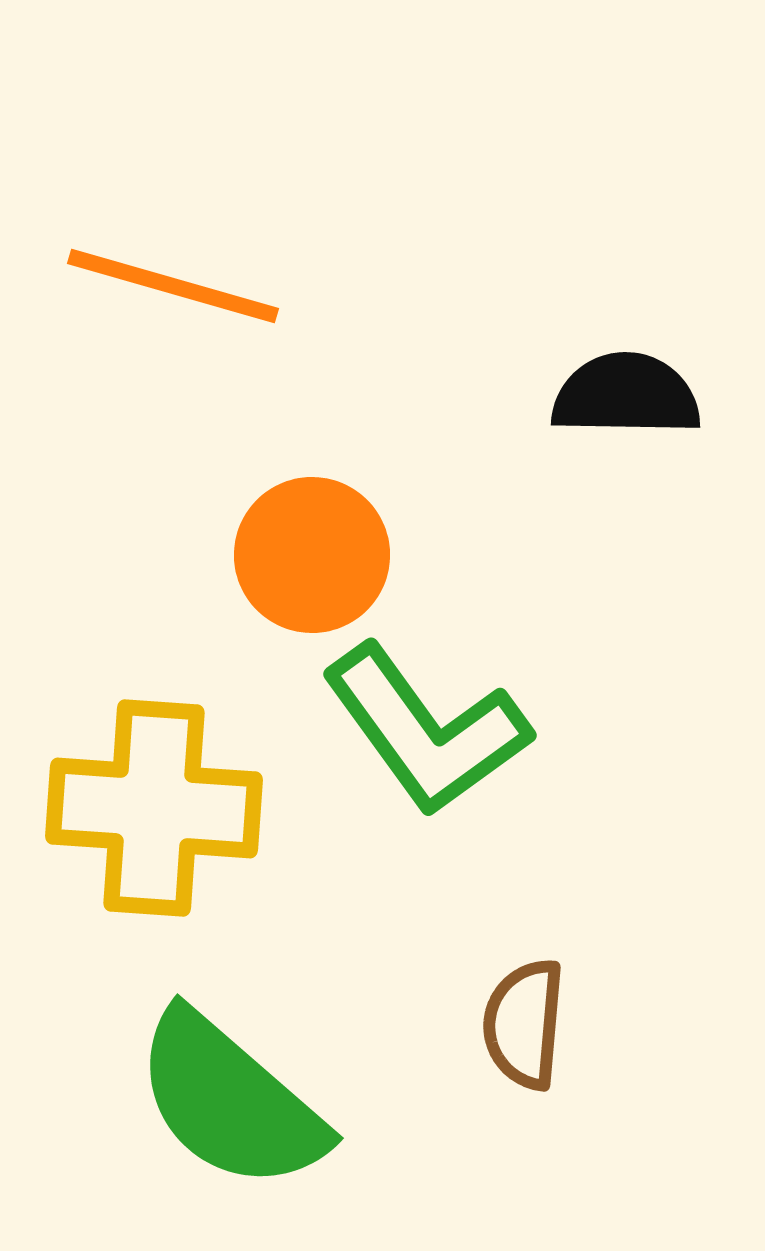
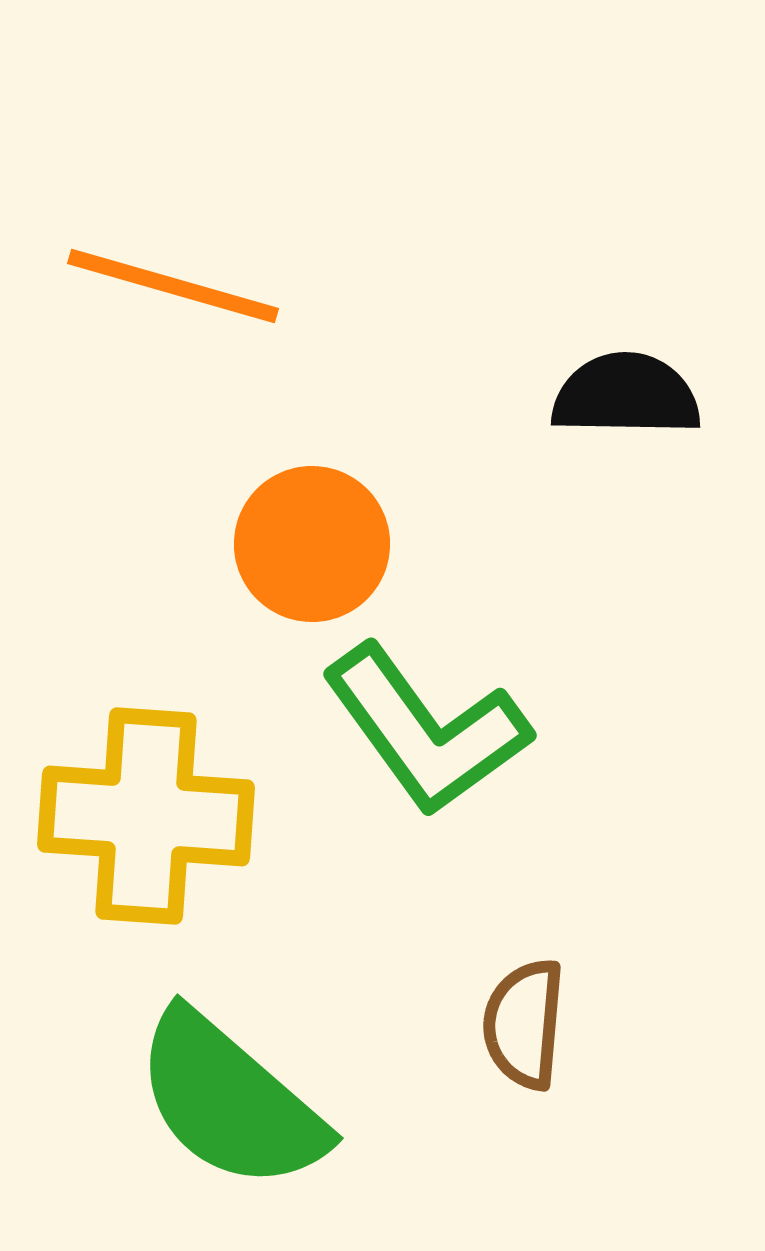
orange circle: moved 11 px up
yellow cross: moved 8 px left, 8 px down
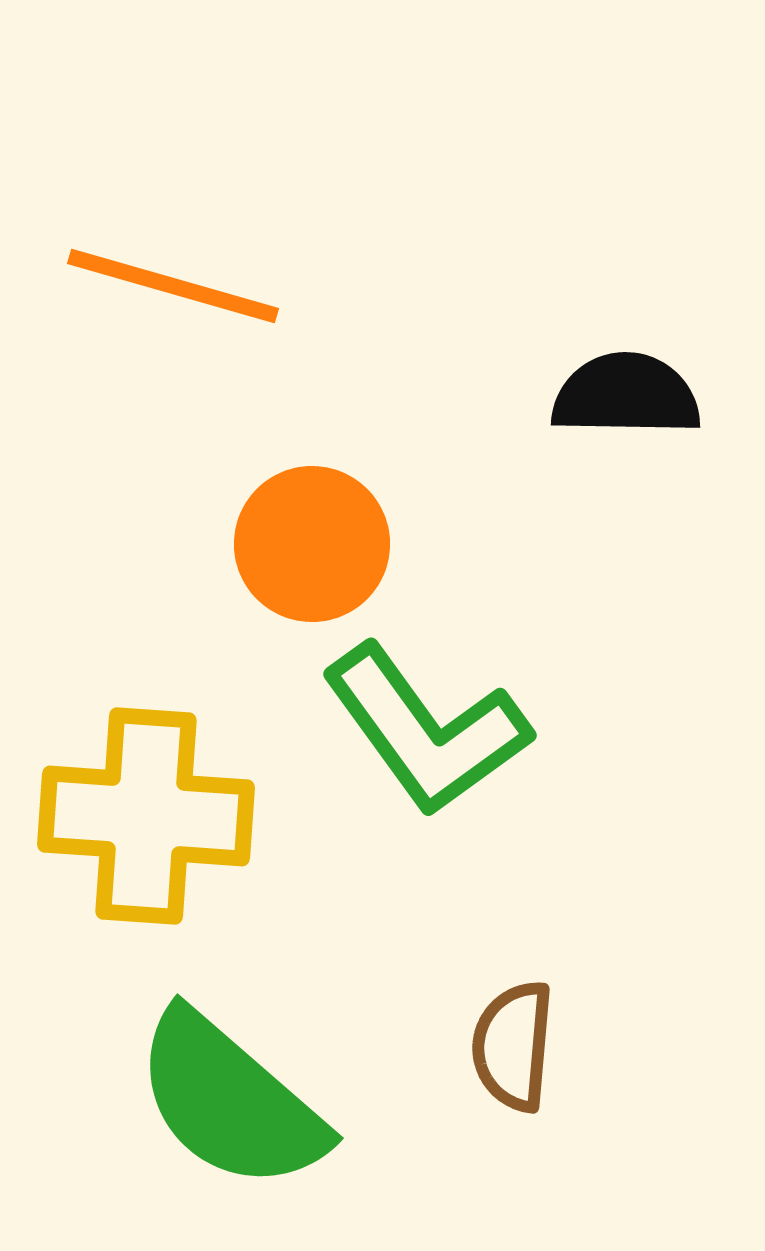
brown semicircle: moved 11 px left, 22 px down
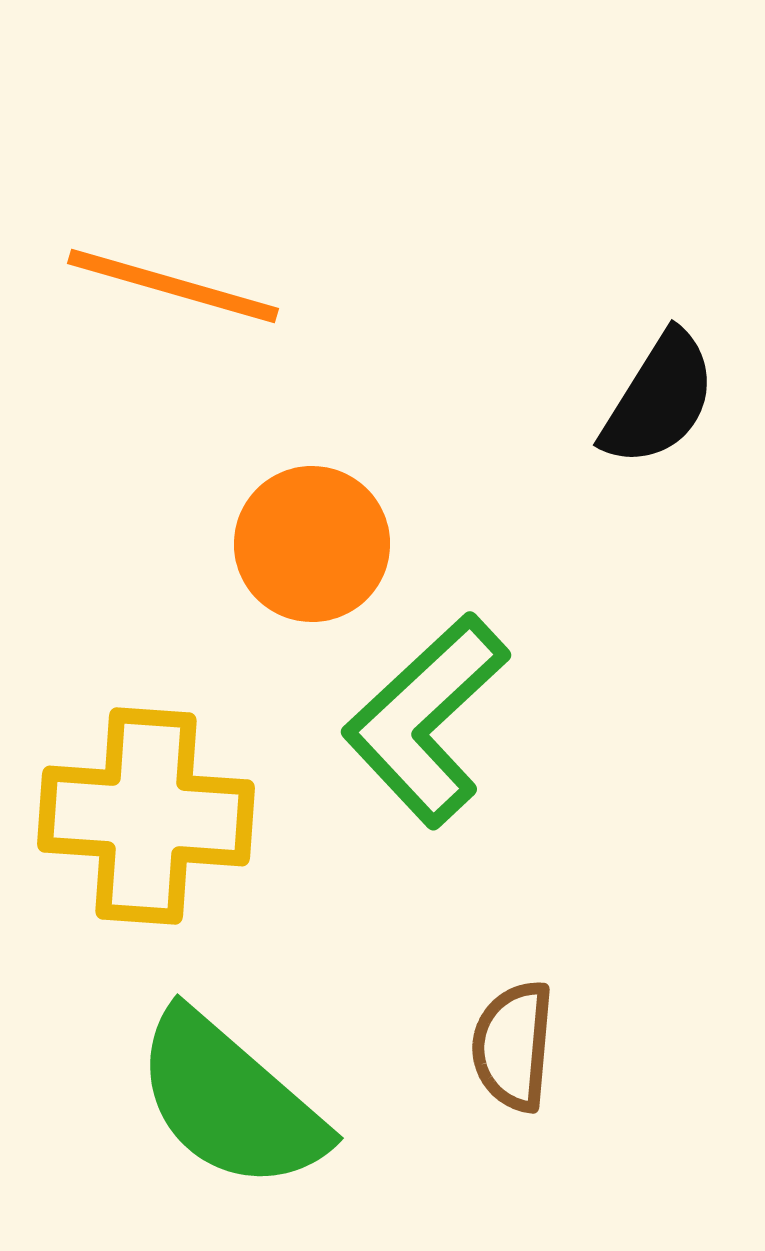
black semicircle: moved 33 px right, 4 px down; rotated 121 degrees clockwise
green L-shape: moved 10 px up; rotated 83 degrees clockwise
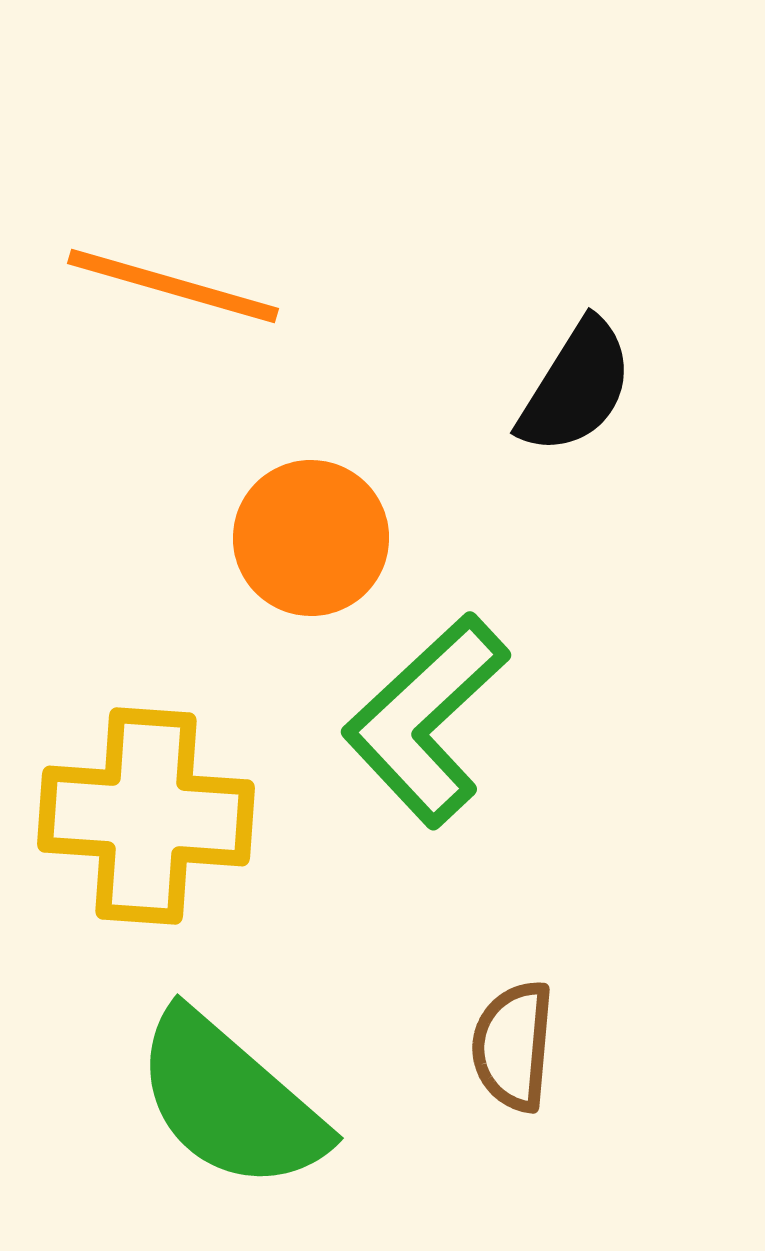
black semicircle: moved 83 px left, 12 px up
orange circle: moved 1 px left, 6 px up
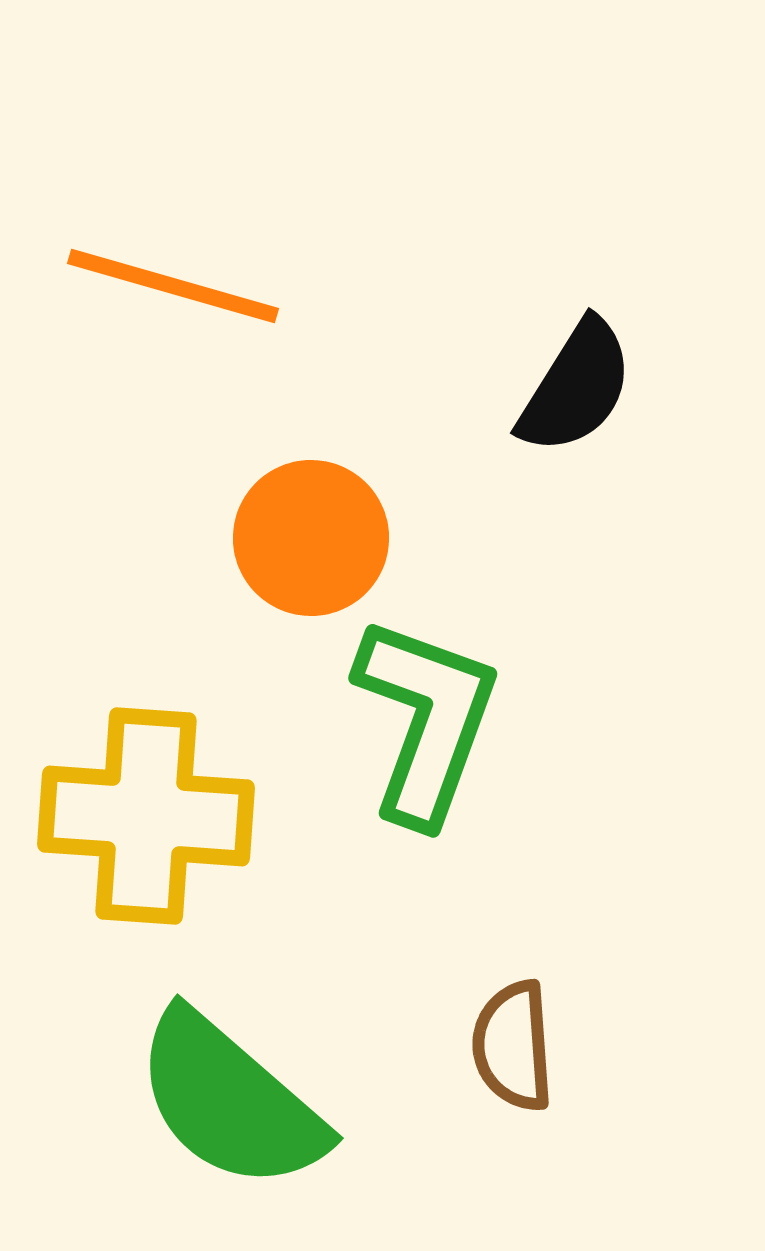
green L-shape: rotated 153 degrees clockwise
brown semicircle: rotated 9 degrees counterclockwise
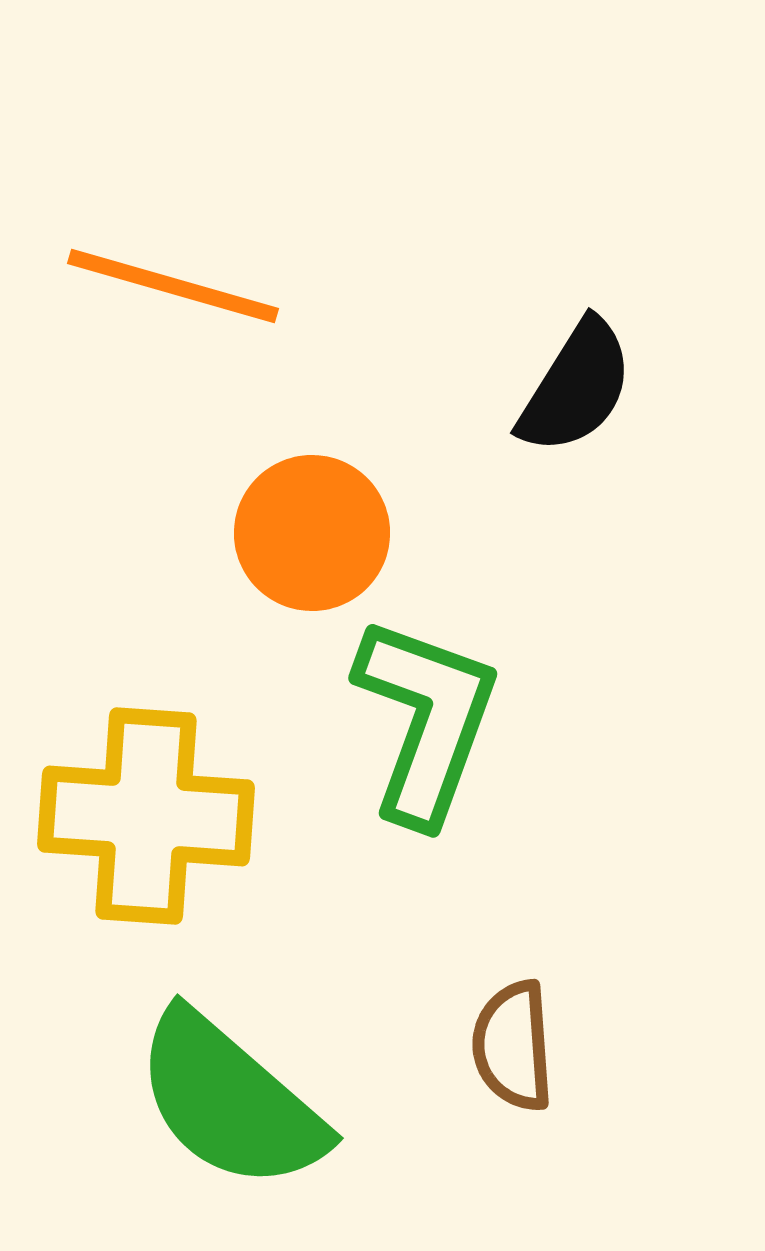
orange circle: moved 1 px right, 5 px up
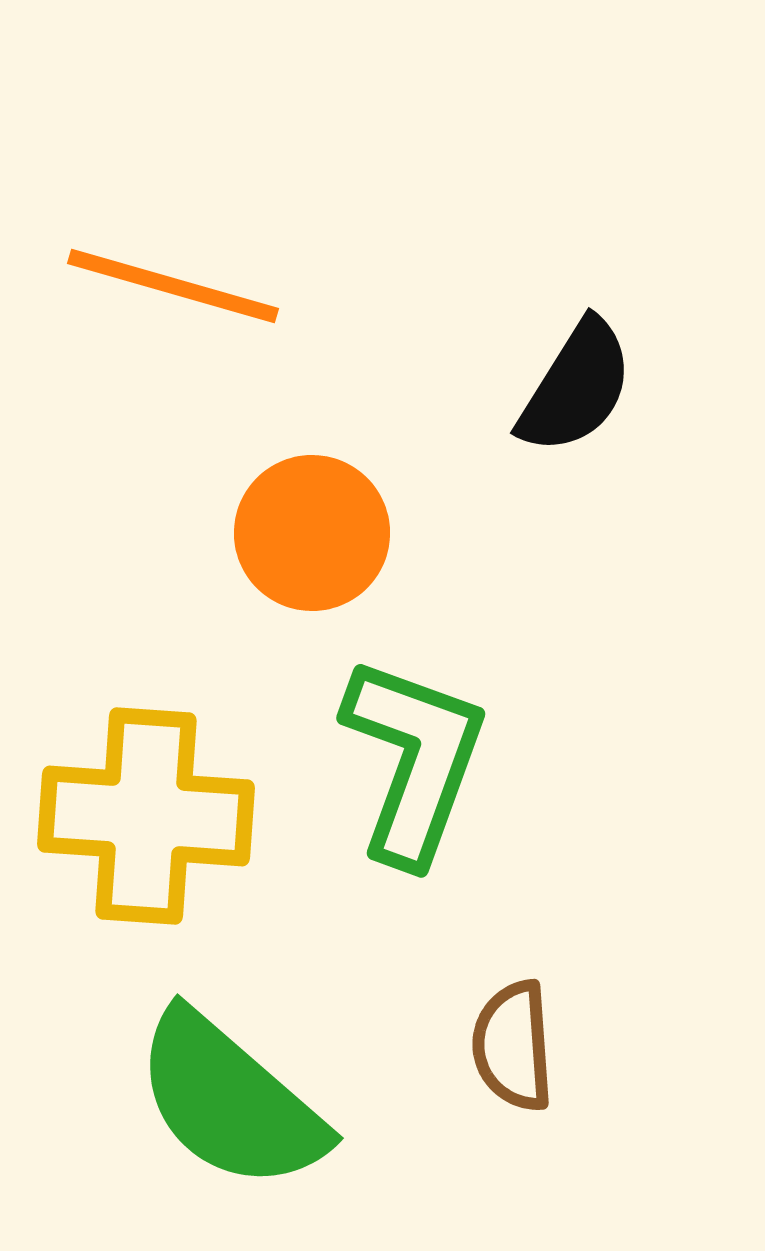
green L-shape: moved 12 px left, 40 px down
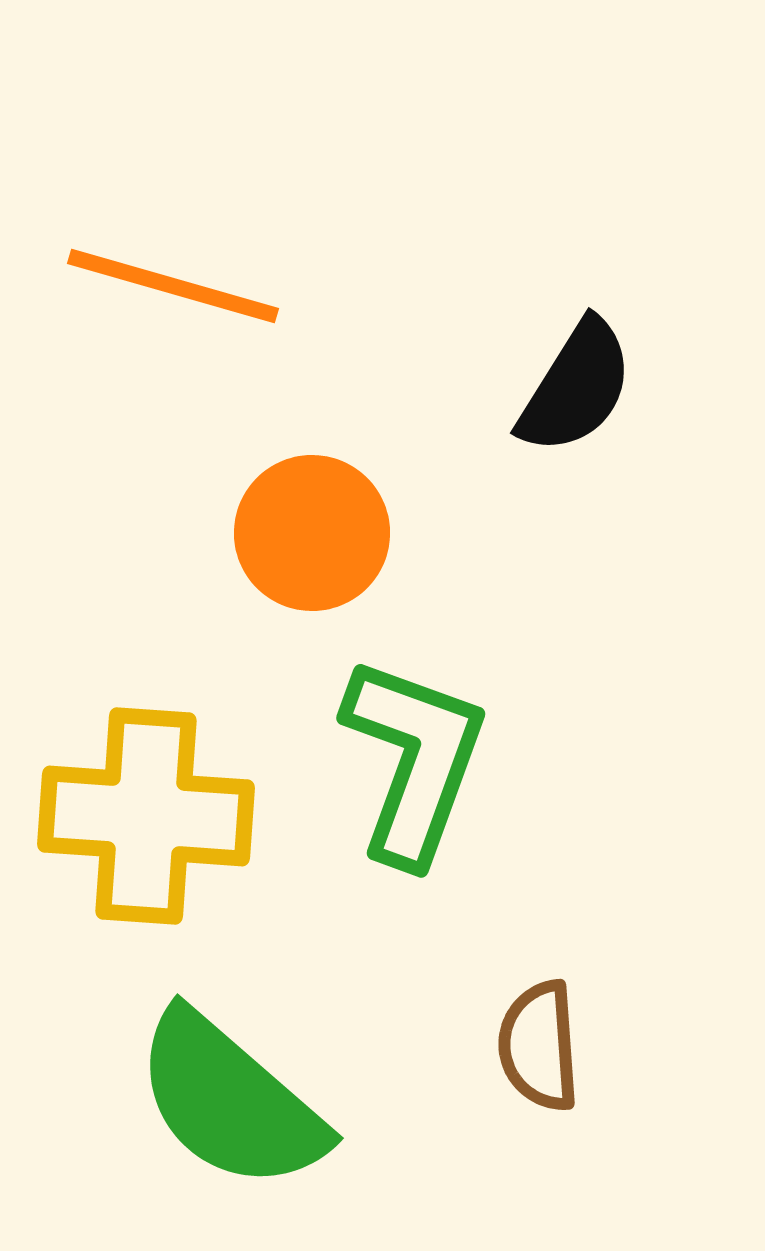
brown semicircle: moved 26 px right
